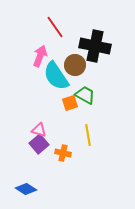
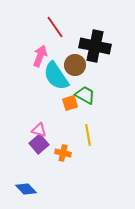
blue diamond: rotated 15 degrees clockwise
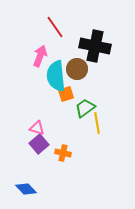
brown circle: moved 2 px right, 4 px down
cyan semicircle: rotated 28 degrees clockwise
green trapezoid: moved 13 px down; rotated 65 degrees counterclockwise
orange square: moved 4 px left, 9 px up
pink triangle: moved 2 px left, 2 px up
yellow line: moved 9 px right, 12 px up
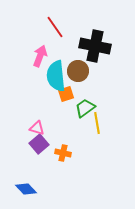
brown circle: moved 1 px right, 2 px down
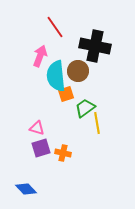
purple square: moved 2 px right, 4 px down; rotated 24 degrees clockwise
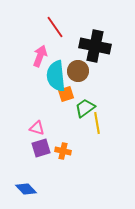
orange cross: moved 2 px up
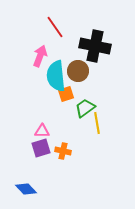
pink triangle: moved 5 px right, 3 px down; rotated 14 degrees counterclockwise
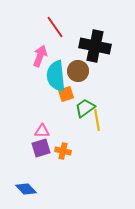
yellow line: moved 3 px up
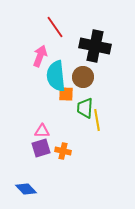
brown circle: moved 5 px right, 6 px down
orange square: rotated 21 degrees clockwise
green trapezoid: rotated 50 degrees counterclockwise
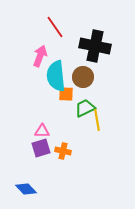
green trapezoid: rotated 60 degrees clockwise
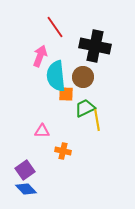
purple square: moved 16 px left, 22 px down; rotated 18 degrees counterclockwise
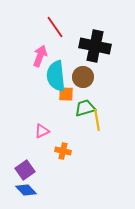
green trapezoid: rotated 10 degrees clockwise
pink triangle: rotated 28 degrees counterclockwise
blue diamond: moved 1 px down
